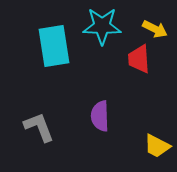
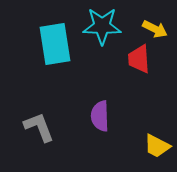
cyan rectangle: moved 1 px right, 2 px up
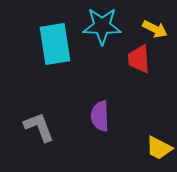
yellow trapezoid: moved 2 px right, 2 px down
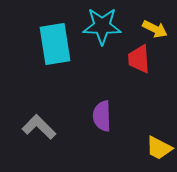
purple semicircle: moved 2 px right
gray L-shape: rotated 24 degrees counterclockwise
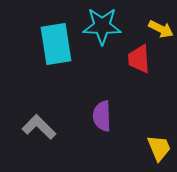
yellow arrow: moved 6 px right
cyan rectangle: moved 1 px right
yellow trapezoid: rotated 140 degrees counterclockwise
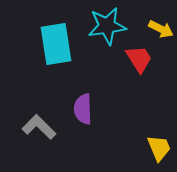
cyan star: moved 5 px right; rotated 9 degrees counterclockwise
red trapezoid: rotated 152 degrees clockwise
purple semicircle: moved 19 px left, 7 px up
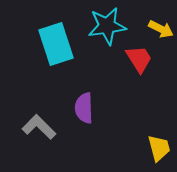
cyan rectangle: rotated 9 degrees counterclockwise
purple semicircle: moved 1 px right, 1 px up
yellow trapezoid: rotated 8 degrees clockwise
